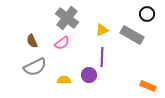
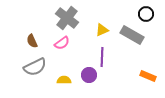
black circle: moved 1 px left
orange rectangle: moved 10 px up
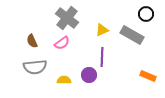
gray semicircle: rotated 20 degrees clockwise
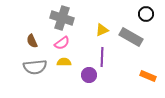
gray cross: moved 5 px left; rotated 20 degrees counterclockwise
gray rectangle: moved 1 px left, 2 px down
yellow semicircle: moved 18 px up
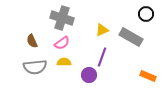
purple line: rotated 18 degrees clockwise
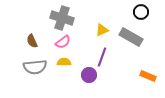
black circle: moved 5 px left, 2 px up
pink semicircle: moved 1 px right, 1 px up
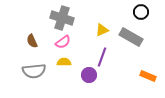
gray semicircle: moved 1 px left, 4 px down
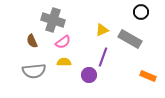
gray cross: moved 9 px left, 2 px down
gray rectangle: moved 1 px left, 2 px down
purple line: moved 1 px right
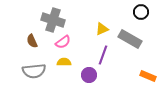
yellow triangle: moved 1 px up
purple line: moved 2 px up
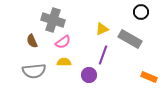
orange rectangle: moved 1 px right, 1 px down
